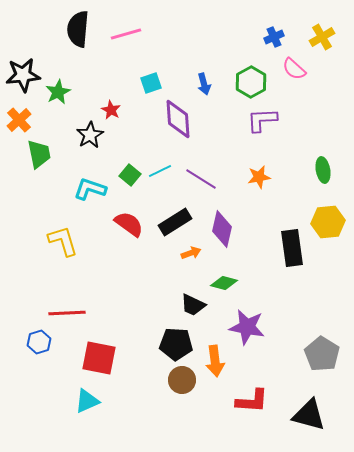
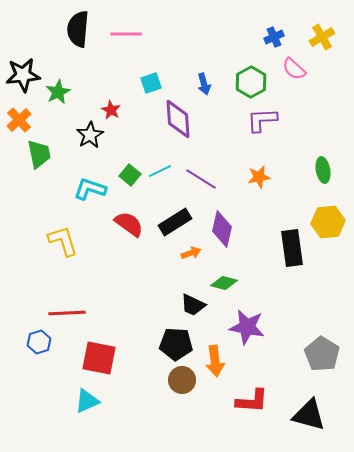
pink line at (126, 34): rotated 16 degrees clockwise
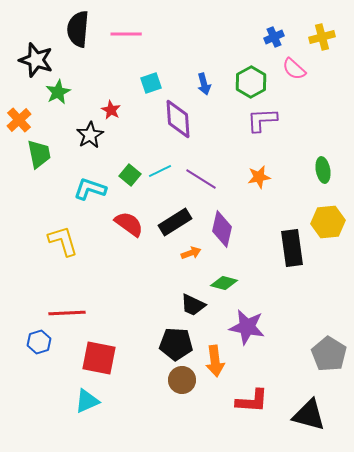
yellow cross at (322, 37): rotated 15 degrees clockwise
black star at (23, 75): moved 13 px right, 15 px up; rotated 24 degrees clockwise
gray pentagon at (322, 354): moved 7 px right
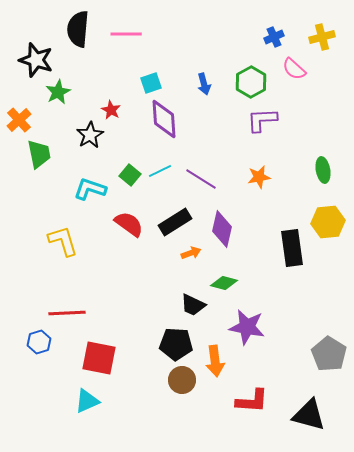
purple diamond at (178, 119): moved 14 px left
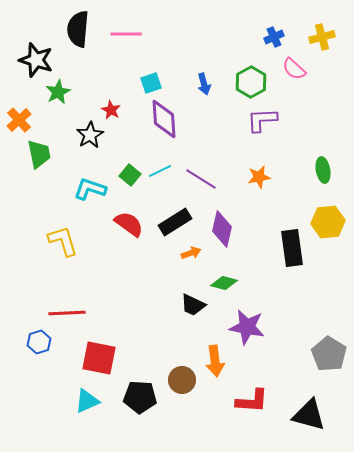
black pentagon at (176, 344): moved 36 px left, 53 px down
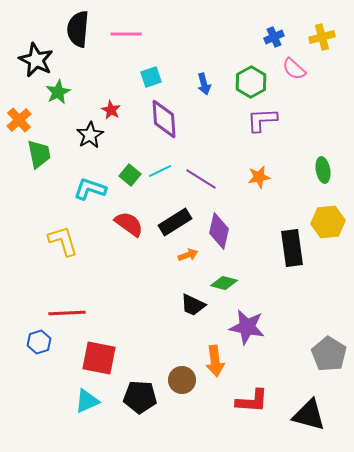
black star at (36, 60): rotated 8 degrees clockwise
cyan square at (151, 83): moved 6 px up
purple diamond at (222, 229): moved 3 px left, 2 px down
orange arrow at (191, 253): moved 3 px left, 2 px down
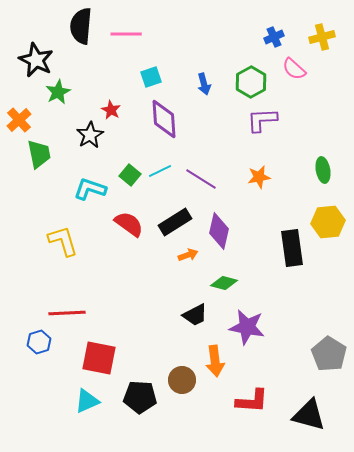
black semicircle at (78, 29): moved 3 px right, 3 px up
black trapezoid at (193, 305): moved 2 px right, 10 px down; rotated 52 degrees counterclockwise
